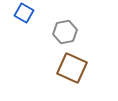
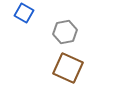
brown square: moved 4 px left
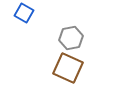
gray hexagon: moved 6 px right, 6 px down
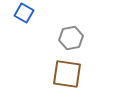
brown square: moved 1 px left, 6 px down; rotated 16 degrees counterclockwise
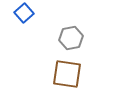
blue square: rotated 18 degrees clockwise
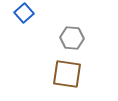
gray hexagon: moved 1 px right; rotated 15 degrees clockwise
